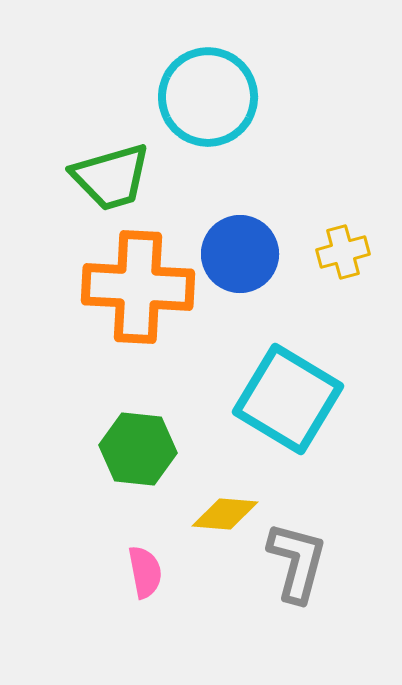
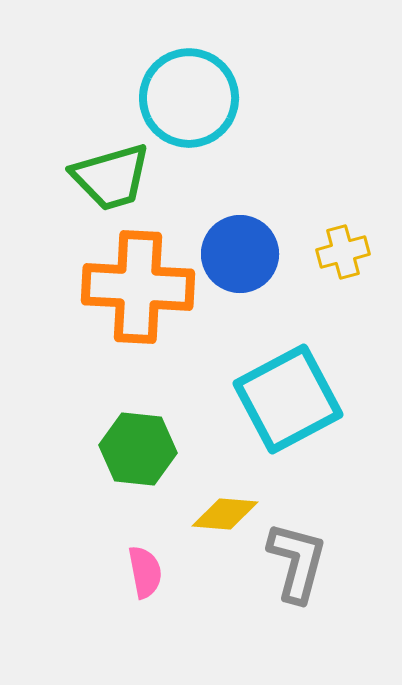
cyan circle: moved 19 px left, 1 px down
cyan square: rotated 31 degrees clockwise
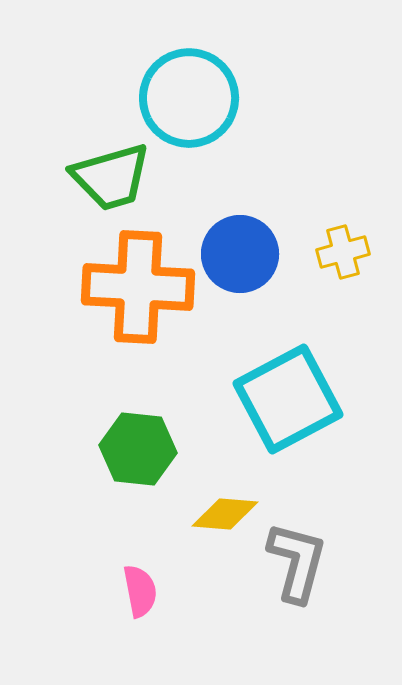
pink semicircle: moved 5 px left, 19 px down
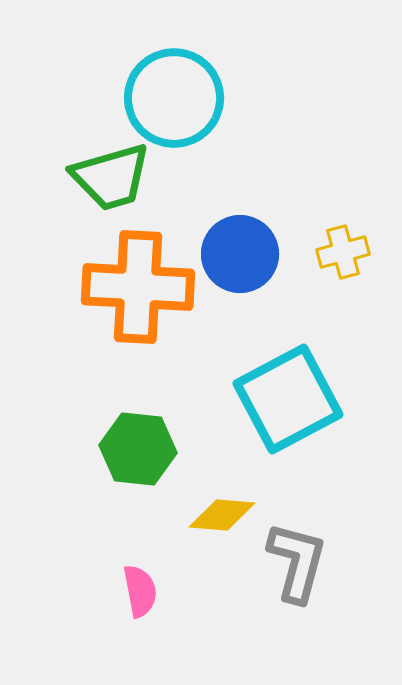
cyan circle: moved 15 px left
yellow diamond: moved 3 px left, 1 px down
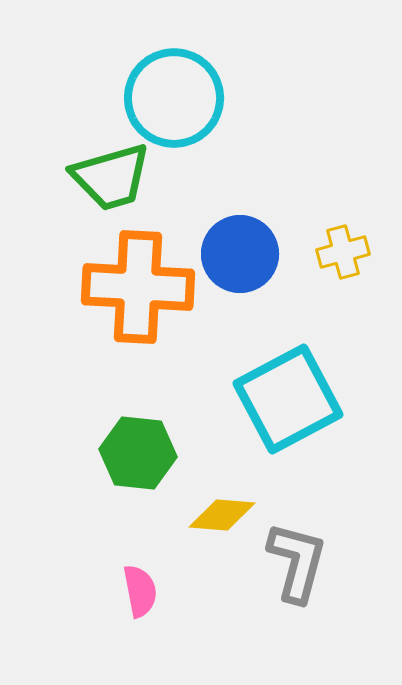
green hexagon: moved 4 px down
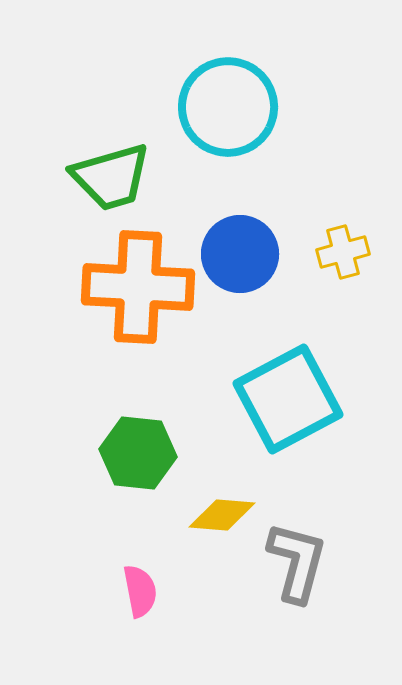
cyan circle: moved 54 px right, 9 px down
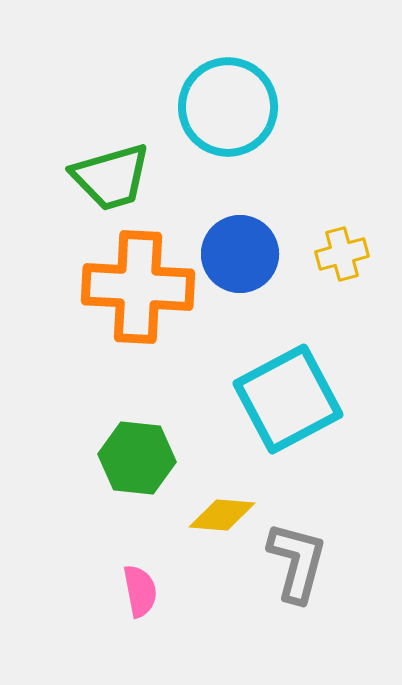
yellow cross: moved 1 px left, 2 px down
green hexagon: moved 1 px left, 5 px down
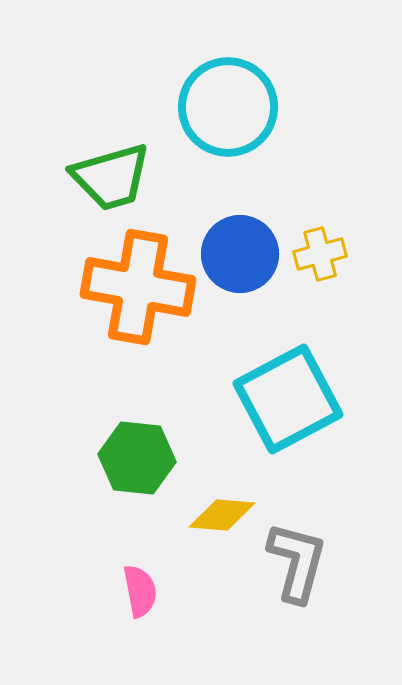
yellow cross: moved 22 px left
orange cross: rotated 7 degrees clockwise
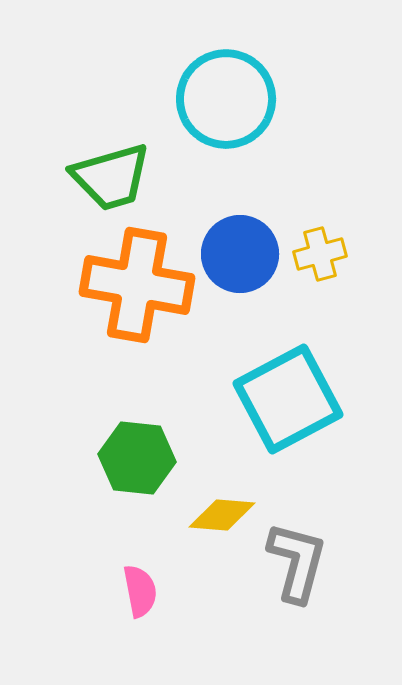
cyan circle: moved 2 px left, 8 px up
orange cross: moved 1 px left, 2 px up
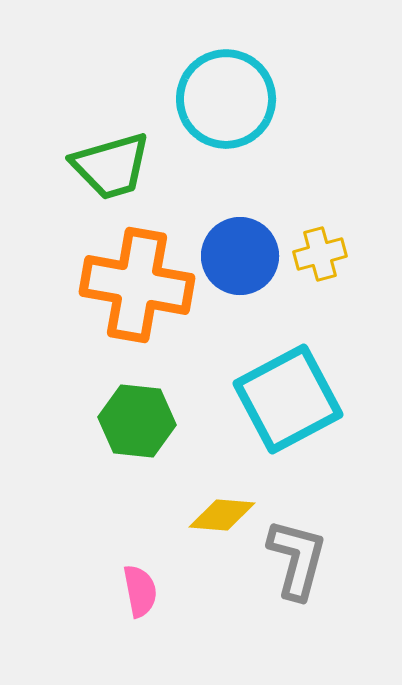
green trapezoid: moved 11 px up
blue circle: moved 2 px down
green hexagon: moved 37 px up
gray L-shape: moved 3 px up
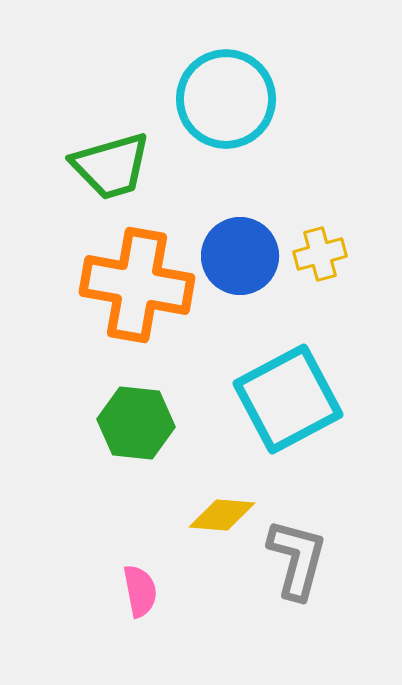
green hexagon: moved 1 px left, 2 px down
